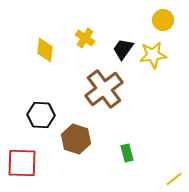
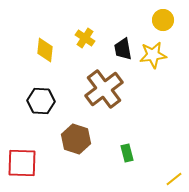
black trapezoid: rotated 45 degrees counterclockwise
black hexagon: moved 14 px up
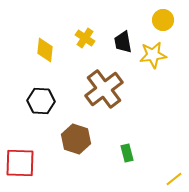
black trapezoid: moved 7 px up
red square: moved 2 px left
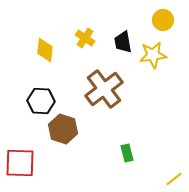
brown hexagon: moved 13 px left, 10 px up
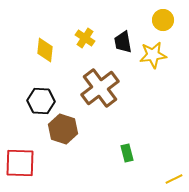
brown cross: moved 4 px left, 1 px up
yellow line: rotated 12 degrees clockwise
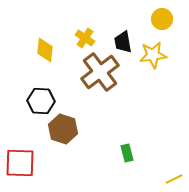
yellow circle: moved 1 px left, 1 px up
brown cross: moved 16 px up
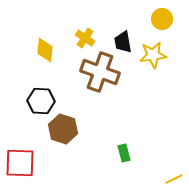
brown cross: rotated 33 degrees counterclockwise
green rectangle: moved 3 px left
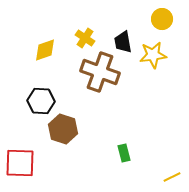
yellow diamond: rotated 65 degrees clockwise
yellow line: moved 2 px left, 2 px up
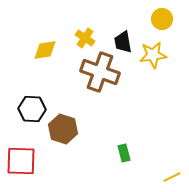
yellow diamond: rotated 10 degrees clockwise
black hexagon: moved 9 px left, 8 px down
red square: moved 1 px right, 2 px up
